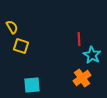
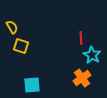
red line: moved 2 px right, 1 px up
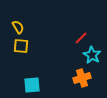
yellow semicircle: moved 6 px right
red line: rotated 48 degrees clockwise
yellow square: rotated 14 degrees counterclockwise
orange cross: rotated 18 degrees clockwise
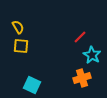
red line: moved 1 px left, 1 px up
cyan square: rotated 30 degrees clockwise
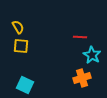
red line: rotated 48 degrees clockwise
cyan square: moved 7 px left
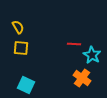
red line: moved 6 px left, 7 px down
yellow square: moved 2 px down
orange cross: rotated 36 degrees counterclockwise
cyan square: moved 1 px right
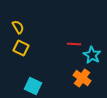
yellow square: rotated 21 degrees clockwise
cyan square: moved 7 px right, 1 px down
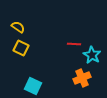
yellow semicircle: rotated 24 degrees counterclockwise
orange cross: rotated 30 degrees clockwise
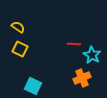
yellow square: moved 1 px left, 1 px down
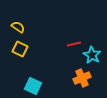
red line: rotated 16 degrees counterclockwise
